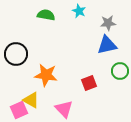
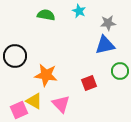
blue triangle: moved 2 px left
black circle: moved 1 px left, 2 px down
yellow triangle: moved 3 px right, 1 px down
pink triangle: moved 3 px left, 5 px up
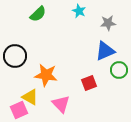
green semicircle: moved 8 px left, 1 px up; rotated 126 degrees clockwise
blue triangle: moved 6 px down; rotated 10 degrees counterclockwise
green circle: moved 1 px left, 1 px up
yellow triangle: moved 4 px left, 4 px up
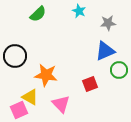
red square: moved 1 px right, 1 px down
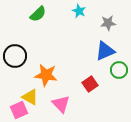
red square: rotated 14 degrees counterclockwise
